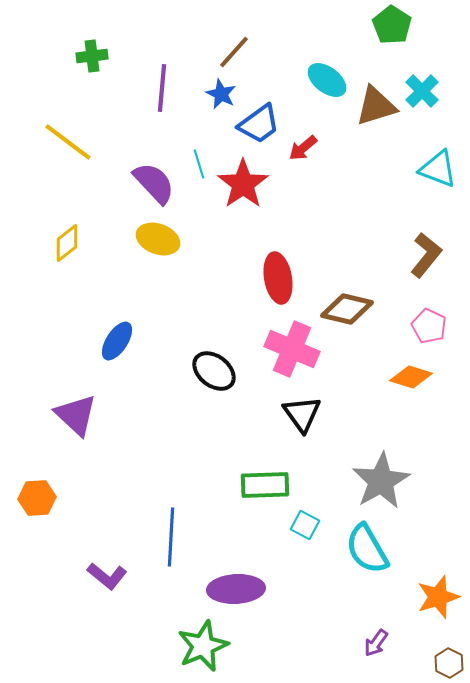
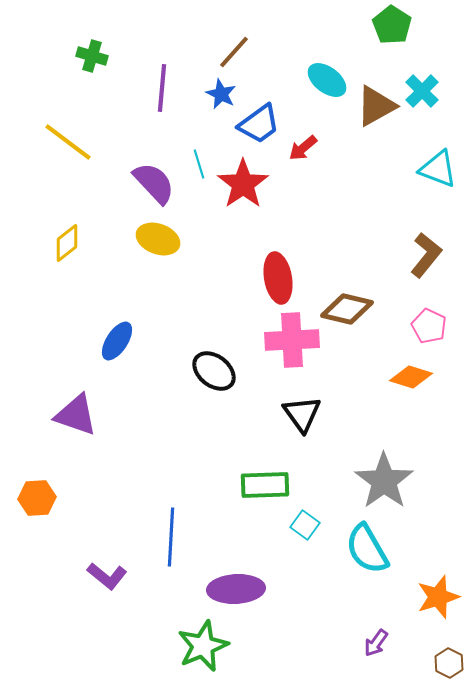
green cross: rotated 24 degrees clockwise
brown triangle: rotated 12 degrees counterclockwise
pink cross: moved 9 px up; rotated 26 degrees counterclockwise
purple triangle: rotated 24 degrees counterclockwise
gray star: moved 3 px right; rotated 6 degrees counterclockwise
cyan square: rotated 8 degrees clockwise
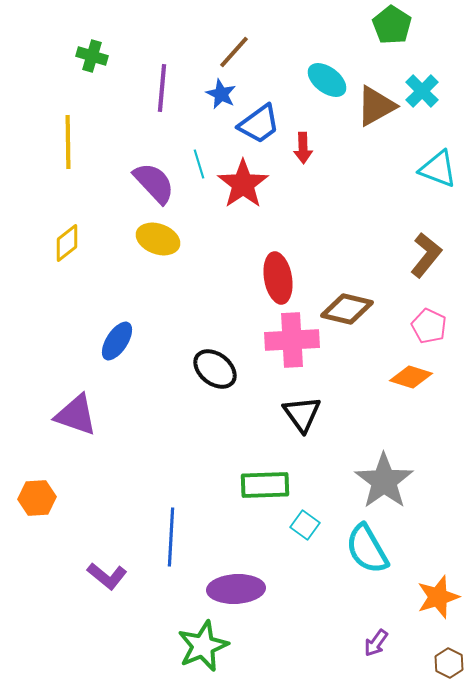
yellow line: rotated 52 degrees clockwise
red arrow: rotated 52 degrees counterclockwise
black ellipse: moved 1 px right, 2 px up
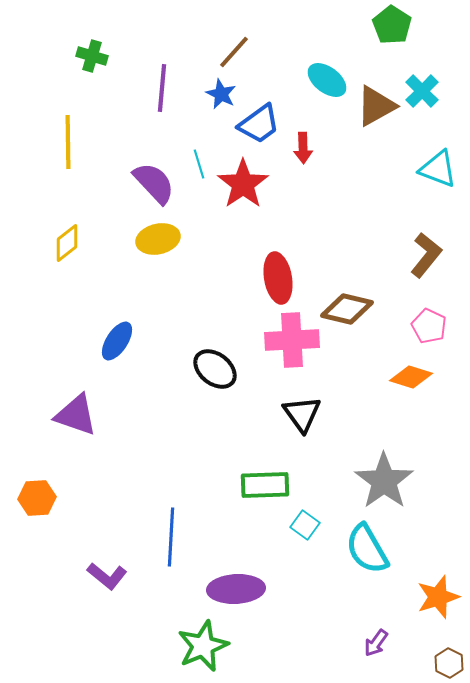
yellow ellipse: rotated 33 degrees counterclockwise
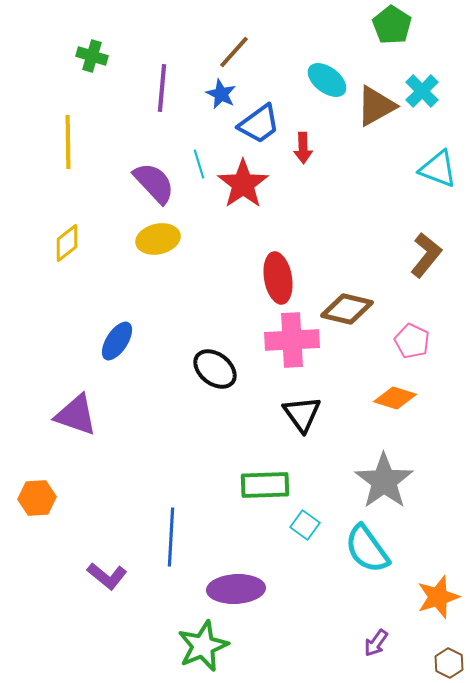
pink pentagon: moved 17 px left, 15 px down
orange diamond: moved 16 px left, 21 px down
cyan semicircle: rotated 6 degrees counterclockwise
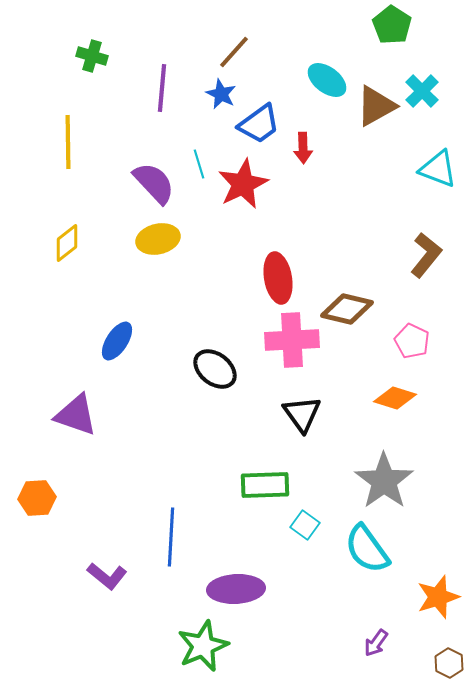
red star: rotated 9 degrees clockwise
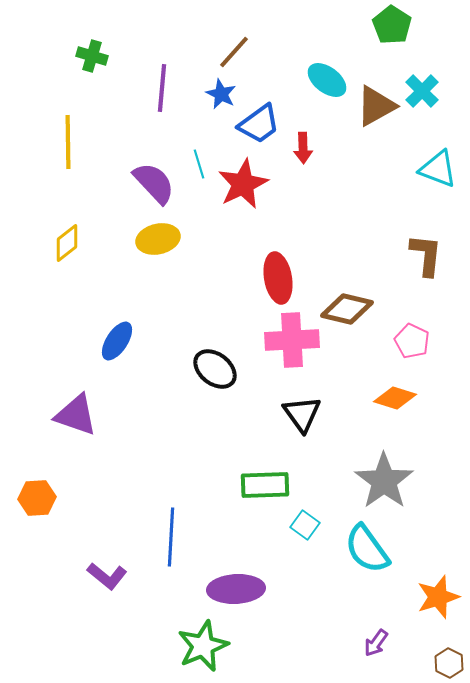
brown L-shape: rotated 33 degrees counterclockwise
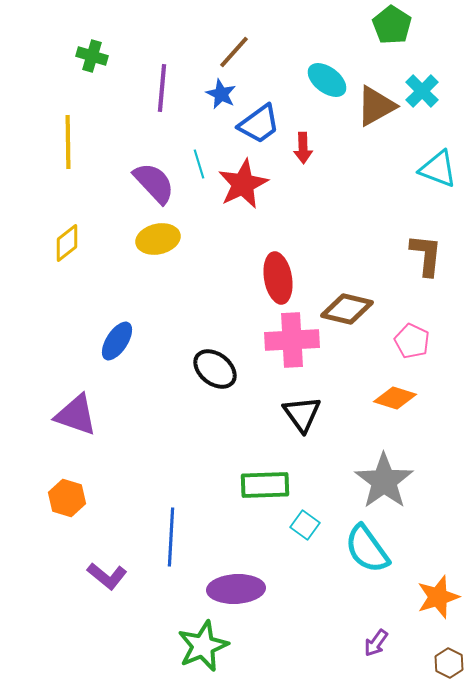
orange hexagon: moved 30 px right; rotated 21 degrees clockwise
